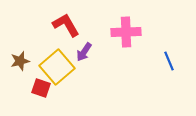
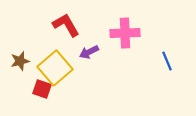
pink cross: moved 1 px left, 1 px down
purple arrow: moved 5 px right; rotated 30 degrees clockwise
blue line: moved 2 px left
yellow square: moved 2 px left, 1 px down
red square: moved 1 px right, 1 px down
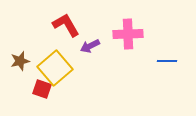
pink cross: moved 3 px right, 1 px down
purple arrow: moved 1 px right, 6 px up
blue line: rotated 66 degrees counterclockwise
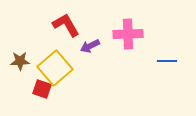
brown star: rotated 12 degrees clockwise
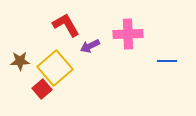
red square: rotated 30 degrees clockwise
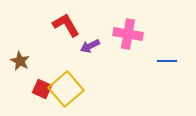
pink cross: rotated 12 degrees clockwise
brown star: rotated 30 degrees clockwise
yellow square: moved 11 px right, 21 px down
red square: rotated 24 degrees counterclockwise
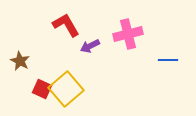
pink cross: rotated 24 degrees counterclockwise
blue line: moved 1 px right, 1 px up
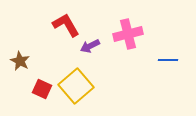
yellow square: moved 10 px right, 3 px up
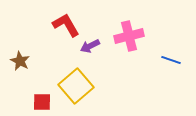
pink cross: moved 1 px right, 2 px down
blue line: moved 3 px right; rotated 18 degrees clockwise
red square: moved 13 px down; rotated 24 degrees counterclockwise
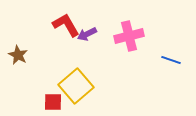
purple arrow: moved 3 px left, 12 px up
brown star: moved 2 px left, 6 px up
red square: moved 11 px right
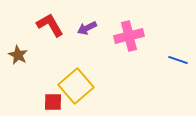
red L-shape: moved 16 px left
purple arrow: moved 6 px up
blue line: moved 7 px right
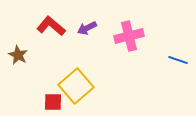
red L-shape: moved 1 px right, 1 px down; rotated 20 degrees counterclockwise
